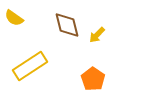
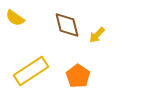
yellow semicircle: moved 1 px right
yellow rectangle: moved 1 px right, 5 px down
orange pentagon: moved 15 px left, 3 px up
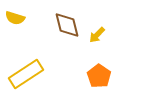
yellow semicircle: rotated 18 degrees counterclockwise
yellow rectangle: moved 5 px left, 3 px down
orange pentagon: moved 21 px right
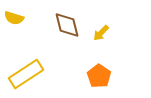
yellow semicircle: moved 1 px left
yellow arrow: moved 4 px right, 2 px up
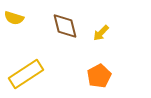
brown diamond: moved 2 px left, 1 px down
orange pentagon: rotated 10 degrees clockwise
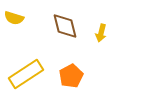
yellow arrow: rotated 30 degrees counterclockwise
orange pentagon: moved 28 px left
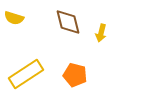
brown diamond: moved 3 px right, 4 px up
orange pentagon: moved 4 px right, 1 px up; rotated 30 degrees counterclockwise
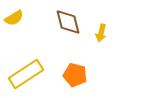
yellow semicircle: rotated 48 degrees counterclockwise
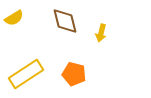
brown diamond: moved 3 px left, 1 px up
orange pentagon: moved 1 px left, 1 px up
